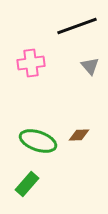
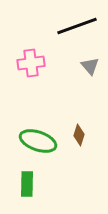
brown diamond: rotated 70 degrees counterclockwise
green rectangle: rotated 40 degrees counterclockwise
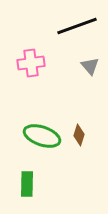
green ellipse: moved 4 px right, 5 px up
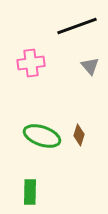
green rectangle: moved 3 px right, 8 px down
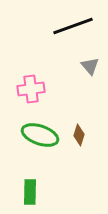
black line: moved 4 px left
pink cross: moved 26 px down
green ellipse: moved 2 px left, 1 px up
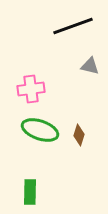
gray triangle: rotated 36 degrees counterclockwise
green ellipse: moved 5 px up
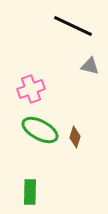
black line: rotated 45 degrees clockwise
pink cross: rotated 12 degrees counterclockwise
green ellipse: rotated 9 degrees clockwise
brown diamond: moved 4 px left, 2 px down
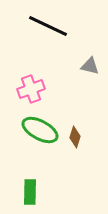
black line: moved 25 px left
